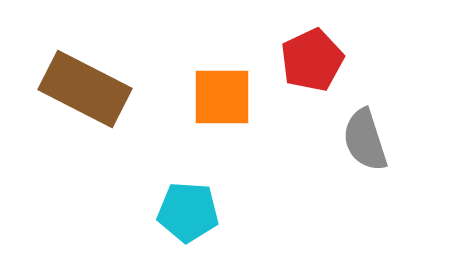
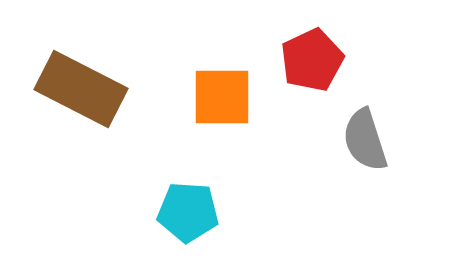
brown rectangle: moved 4 px left
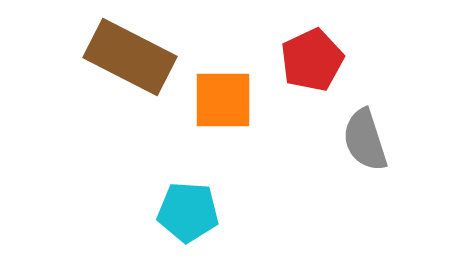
brown rectangle: moved 49 px right, 32 px up
orange square: moved 1 px right, 3 px down
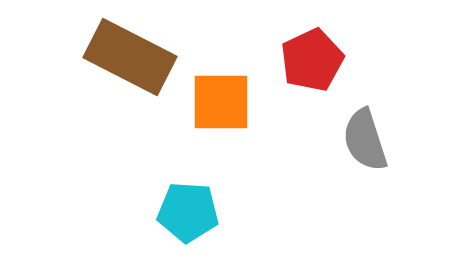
orange square: moved 2 px left, 2 px down
